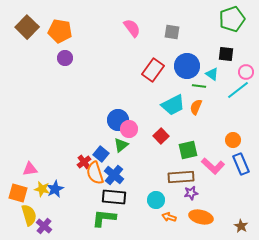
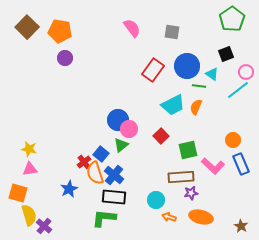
green pentagon at (232, 19): rotated 15 degrees counterclockwise
black square at (226, 54): rotated 28 degrees counterclockwise
yellow star at (42, 189): moved 13 px left, 40 px up
blue star at (55, 189): moved 14 px right
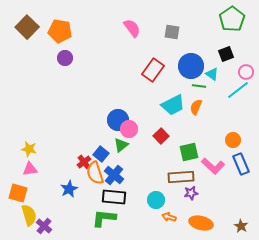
blue circle at (187, 66): moved 4 px right
green square at (188, 150): moved 1 px right, 2 px down
orange ellipse at (201, 217): moved 6 px down
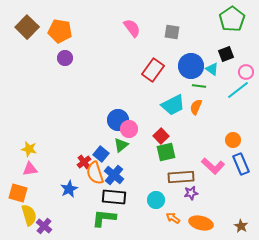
cyan triangle at (212, 74): moved 5 px up
green square at (189, 152): moved 23 px left
orange arrow at (169, 217): moved 4 px right, 1 px down; rotated 16 degrees clockwise
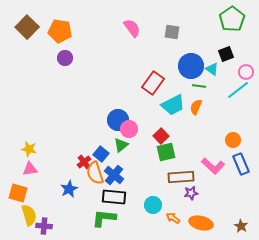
red rectangle at (153, 70): moved 13 px down
cyan circle at (156, 200): moved 3 px left, 5 px down
purple cross at (44, 226): rotated 35 degrees counterclockwise
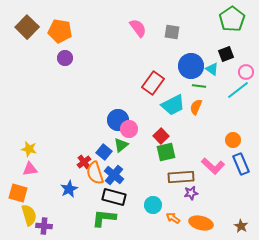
pink semicircle at (132, 28): moved 6 px right
blue square at (101, 154): moved 3 px right, 2 px up
black rectangle at (114, 197): rotated 10 degrees clockwise
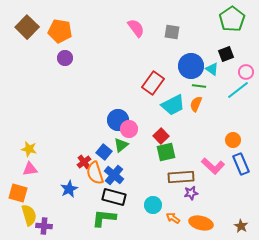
pink semicircle at (138, 28): moved 2 px left
orange semicircle at (196, 107): moved 3 px up
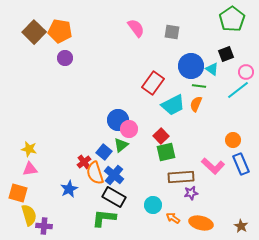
brown square at (27, 27): moved 7 px right, 5 px down
black rectangle at (114, 197): rotated 15 degrees clockwise
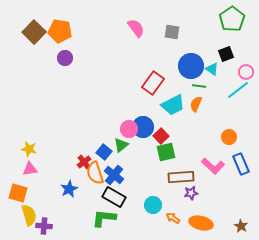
blue circle at (118, 120): moved 25 px right, 7 px down
orange circle at (233, 140): moved 4 px left, 3 px up
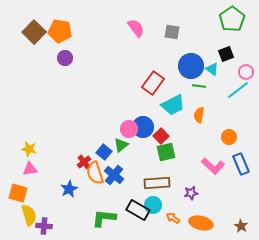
orange semicircle at (196, 104): moved 3 px right, 11 px down; rotated 14 degrees counterclockwise
brown rectangle at (181, 177): moved 24 px left, 6 px down
black rectangle at (114, 197): moved 24 px right, 13 px down
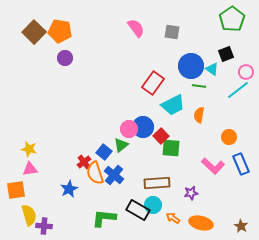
green square at (166, 152): moved 5 px right, 4 px up; rotated 18 degrees clockwise
orange square at (18, 193): moved 2 px left, 3 px up; rotated 24 degrees counterclockwise
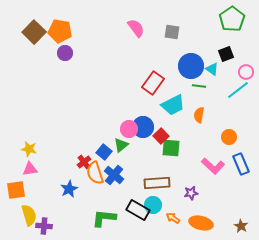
purple circle at (65, 58): moved 5 px up
